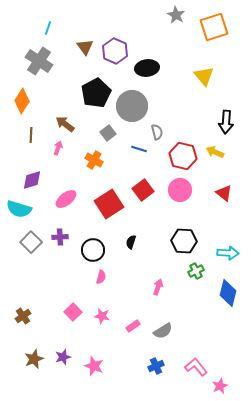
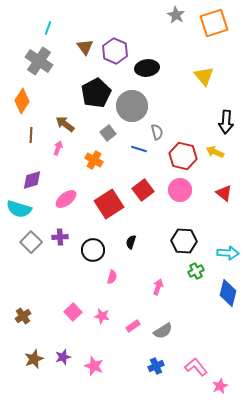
orange square at (214, 27): moved 4 px up
pink semicircle at (101, 277): moved 11 px right
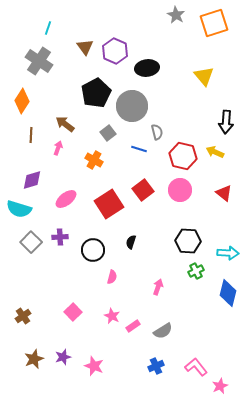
black hexagon at (184, 241): moved 4 px right
pink star at (102, 316): moved 10 px right; rotated 14 degrees clockwise
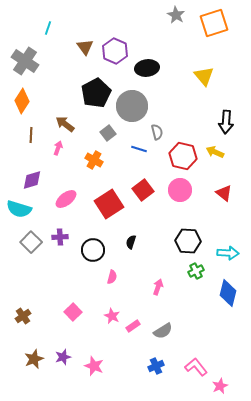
gray cross at (39, 61): moved 14 px left
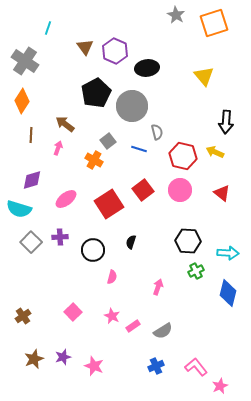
gray square at (108, 133): moved 8 px down
red triangle at (224, 193): moved 2 px left
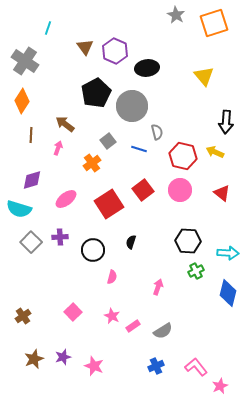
orange cross at (94, 160): moved 2 px left, 3 px down; rotated 24 degrees clockwise
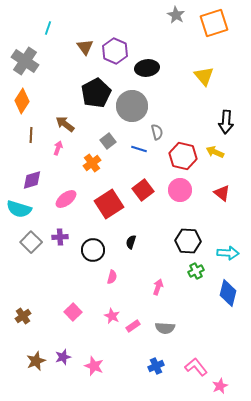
gray semicircle at (163, 331): moved 2 px right, 3 px up; rotated 36 degrees clockwise
brown star at (34, 359): moved 2 px right, 2 px down
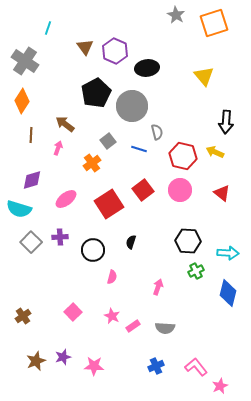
pink star at (94, 366): rotated 18 degrees counterclockwise
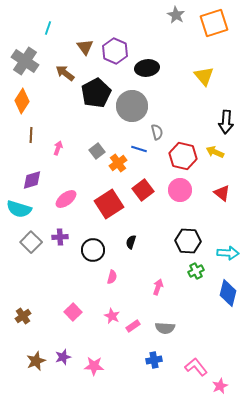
brown arrow at (65, 124): moved 51 px up
gray square at (108, 141): moved 11 px left, 10 px down
orange cross at (92, 163): moved 26 px right
blue cross at (156, 366): moved 2 px left, 6 px up; rotated 14 degrees clockwise
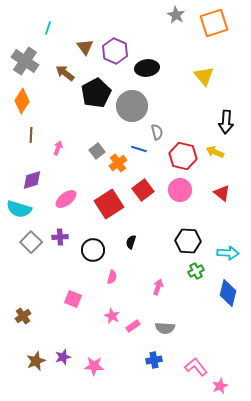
pink square at (73, 312): moved 13 px up; rotated 24 degrees counterclockwise
